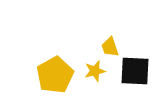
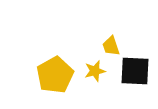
yellow trapezoid: moved 1 px right, 1 px up
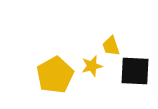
yellow star: moved 3 px left, 5 px up
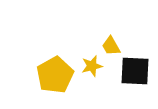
yellow trapezoid: rotated 10 degrees counterclockwise
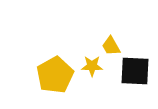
yellow star: rotated 15 degrees clockwise
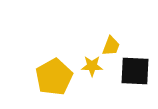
yellow trapezoid: rotated 130 degrees counterclockwise
yellow pentagon: moved 1 px left, 2 px down
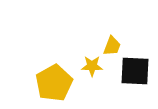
yellow trapezoid: moved 1 px right
yellow pentagon: moved 6 px down
